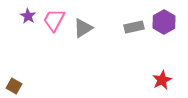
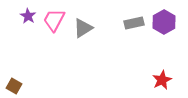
gray rectangle: moved 4 px up
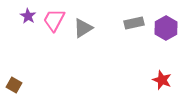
purple hexagon: moved 2 px right, 6 px down
red star: rotated 24 degrees counterclockwise
brown square: moved 1 px up
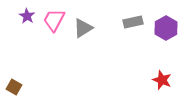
purple star: moved 1 px left
gray rectangle: moved 1 px left, 1 px up
brown square: moved 2 px down
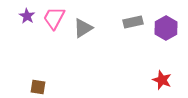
pink trapezoid: moved 2 px up
brown square: moved 24 px right; rotated 21 degrees counterclockwise
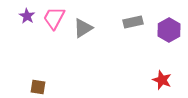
purple hexagon: moved 3 px right, 2 px down
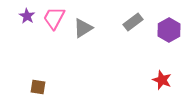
gray rectangle: rotated 24 degrees counterclockwise
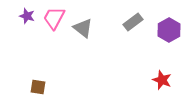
purple star: rotated 14 degrees counterclockwise
gray triangle: rotated 50 degrees counterclockwise
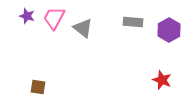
gray rectangle: rotated 42 degrees clockwise
